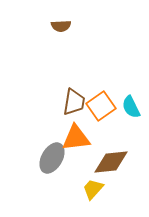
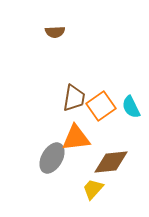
brown semicircle: moved 6 px left, 6 px down
brown trapezoid: moved 4 px up
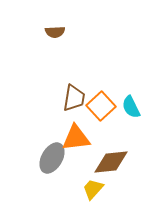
orange square: rotated 8 degrees counterclockwise
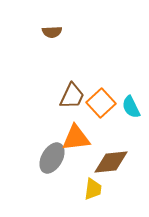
brown semicircle: moved 3 px left
brown trapezoid: moved 2 px left, 2 px up; rotated 16 degrees clockwise
orange square: moved 3 px up
yellow trapezoid: rotated 145 degrees clockwise
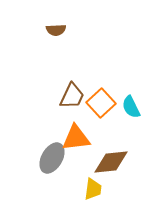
brown semicircle: moved 4 px right, 2 px up
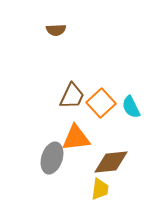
gray ellipse: rotated 12 degrees counterclockwise
yellow trapezoid: moved 7 px right
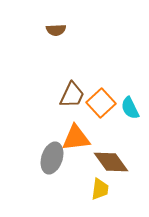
brown trapezoid: moved 1 px up
cyan semicircle: moved 1 px left, 1 px down
brown diamond: rotated 60 degrees clockwise
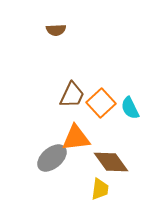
gray ellipse: rotated 32 degrees clockwise
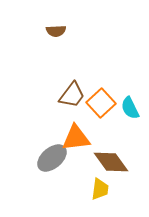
brown semicircle: moved 1 px down
brown trapezoid: rotated 12 degrees clockwise
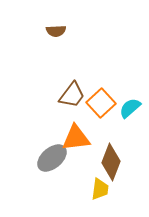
cyan semicircle: rotated 75 degrees clockwise
brown diamond: rotated 57 degrees clockwise
